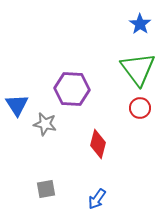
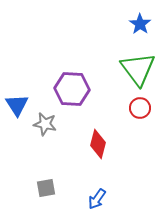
gray square: moved 1 px up
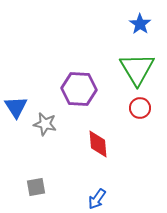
green triangle: moved 1 px left; rotated 6 degrees clockwise
purple hexagon: moved 7 px right
blue triangle: moved 1 px left, 2 px down
red diamond: rotated 20 degrees counterclockwise
gray square: moved 10 px left, 1 px up
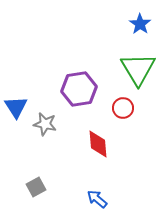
green triangle: moved 1 px right
purple hexagon: rotated 12 degrees counterclockwise
red circle: moved 17 px left
gray square: rotated 18 degrees counterclockwise
blue arrow: rotated 95 degrees clockwise
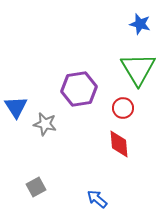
blue star: rotated 20 degrees counterclockwise
red diamond: moved 21 px right
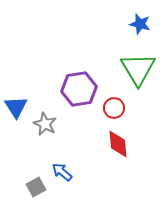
red circle: moved 9 px left
gray star: rotated 15 degrees clockwise
red diamond: moved 1 px left
blue arrow: moved 35 px left, 27 px up
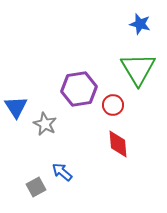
red circle: moved 1 px left, 3 px up
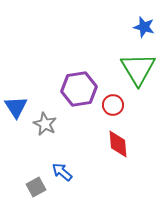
blue star: moved 4 px right, 3 px down
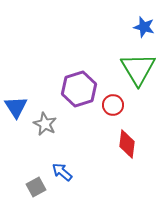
purple hexagon: rotated 8 degrees counterclockwise
red diamond: moved 9 px right; rotated 12 degrees clockwise
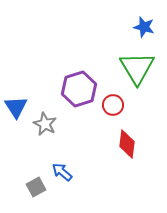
green triangle: moved 1 px left, 1 px up
